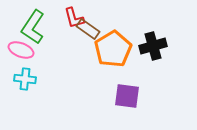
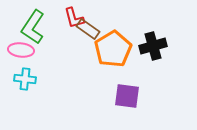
pink ellipse: rotated 15 degrees counterclockwise
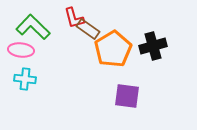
green L-shape: rotated 100 degrees clockwise
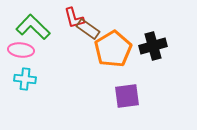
purple square: rotated 16 degrees counterclockwise
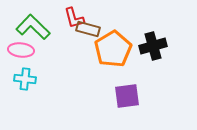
brown rectangle: rotated 20 degrees counterclockwise
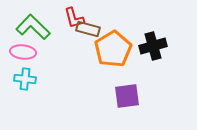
pink ellipse: moved 2 px right, 2 px down
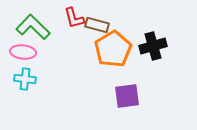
brown rectangle: moved 9 px right, 4 px up
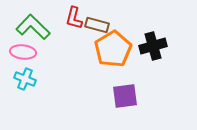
red L-shape: rotated 30 degrees clockwise
cyan cross: rotated 15 degrees clockwise
purple square: moved 2 px left
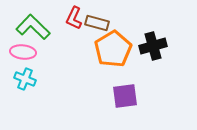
red L-shape: rotated 10 degrees clockwise
brown rectangle: moved 2 px up
